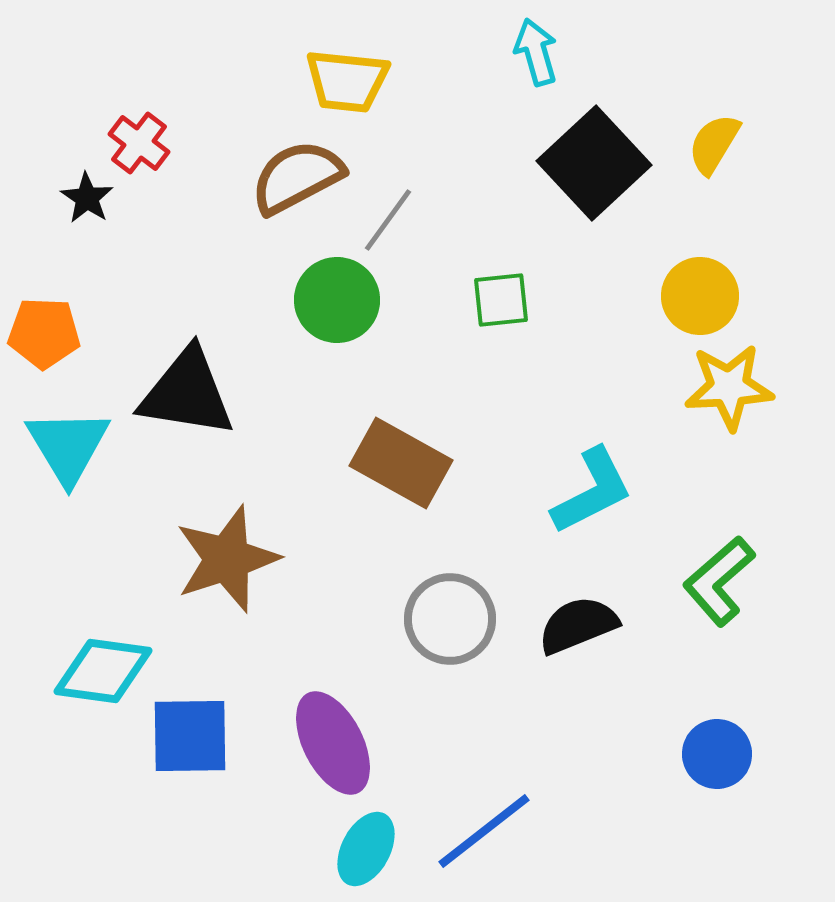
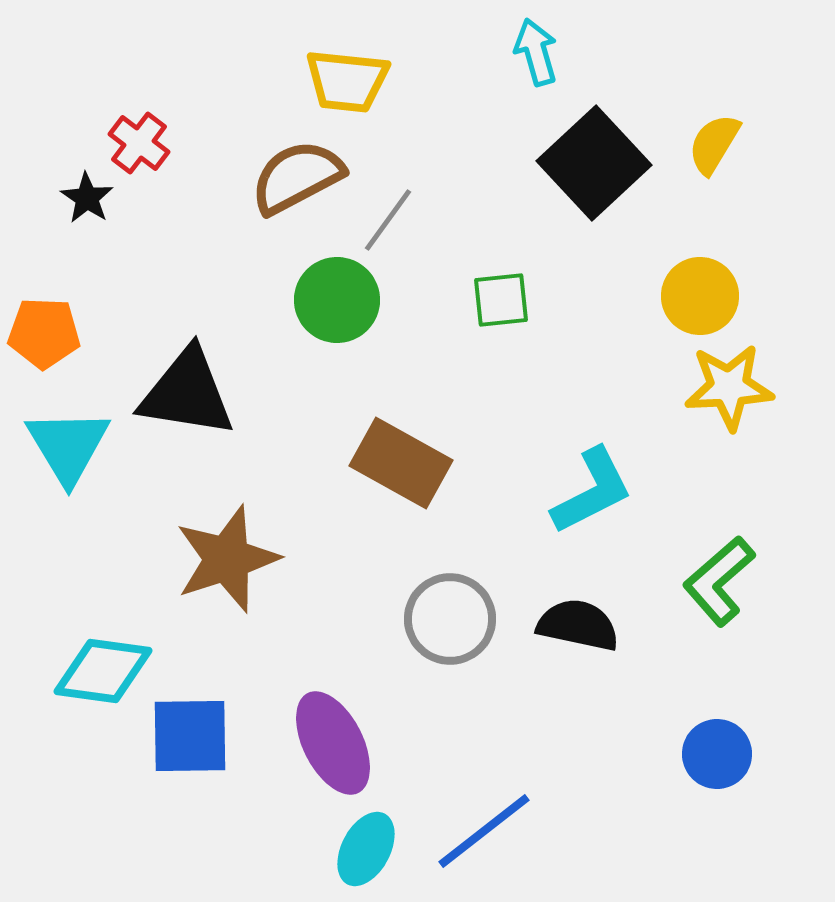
black semicircle: rotated 34 degrees clockwise
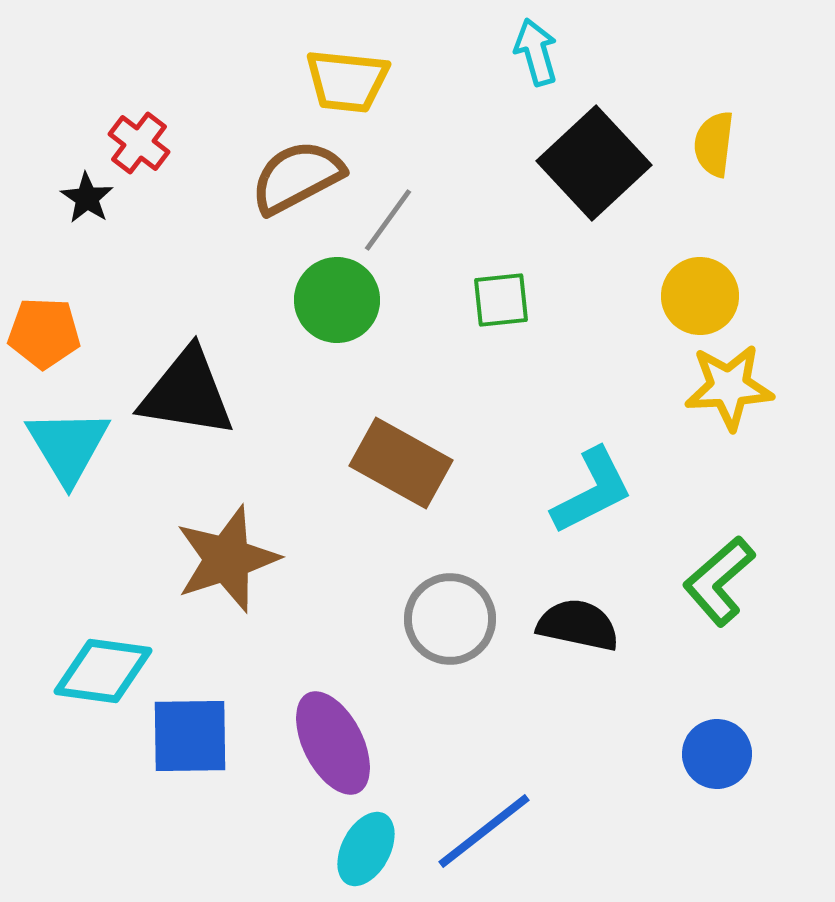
yellow semicircle: rotated 24 degrees counterclockwise
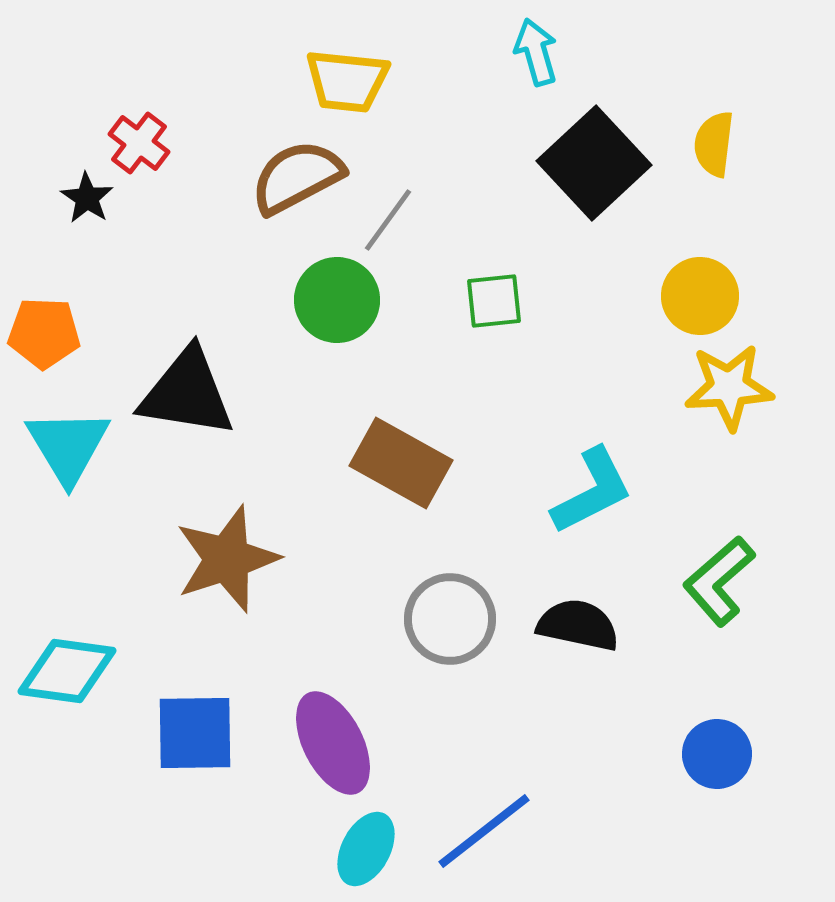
green square: moved 7 px left, 1 px down
cyan diamond: moved 36 px left
blue square: moved 5 px right, 3 px up
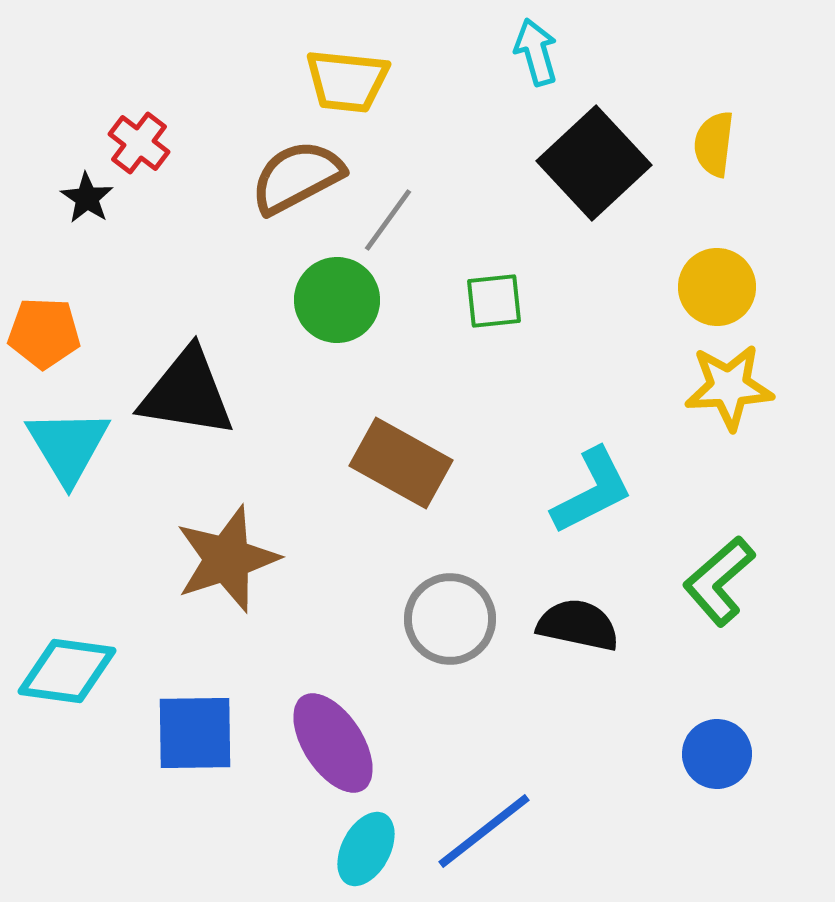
yellow circle: moved 17 px right, 9 px up
purple ellipse: rotated 6 degrees counterclockwise
